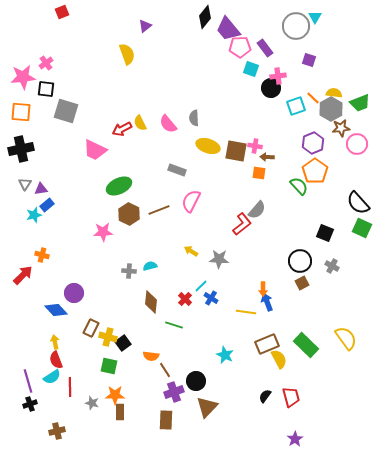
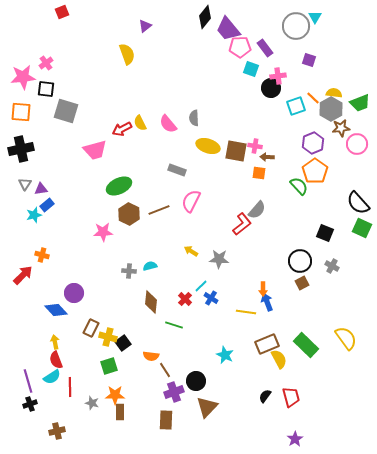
pink trapezoid at (95, 150): rotated 40 degrees counterclockwise
green square at (109, 366): rotated 30 degrees counterclockwise
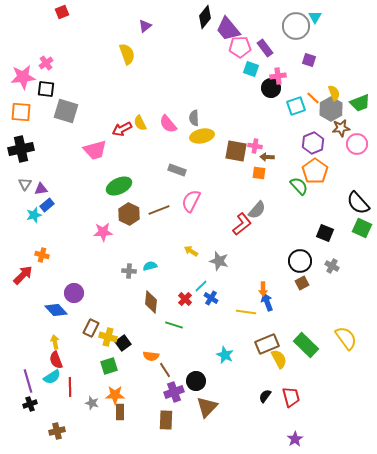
yellow semicircle at (334, 93): rotated 63 degrees clockwise
yellow ellipse at (208, 146): moved 6 px left, 10 px up; rotated 30 degrees counterclockwise
gray star at (219, 259): moved 2 px down; rotated 12 degrees clockwise
